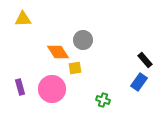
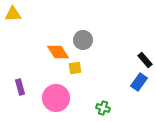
yellow triangle: moved 10 px left, 5 px up
pink circle: moved 4 px right, 9 px down
green cross: moved 8 px down
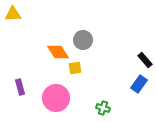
blue rectangle: moved 2 px down
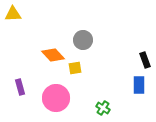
orange diamond: moved 5 px left, 3 px down; rotated 10 degrees counterclockwise
black rectangle: rotated 21 degrees clockwise
blue rectangle: moved 1 px down; rotated 36 degrees counterclockwise
green cross: rotated 16 degrees clockwise
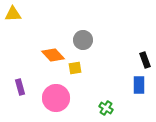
green cross: moved 3 px right
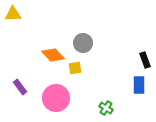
gray circle: moved 3 px down
purple rectangle: rotated 21 degrees counterclockwise
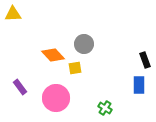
gray circle: moved 1 px right, 1 px down
green cross: moved 1 px left
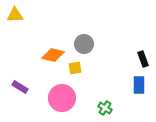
yellow triangle: moved 2 px right, 1 px down
orange diamond: rotated 35 degrees counterclockwise
black rectangle: moved 2 px left, 1 px up
purple rectangle: rotated 21 degrees counterclockwise
pink circle: moved 6 px right
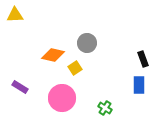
gray circle: moved 3 px right, 1 px up
yellow square: rotated 24 degrees counterclockwise
